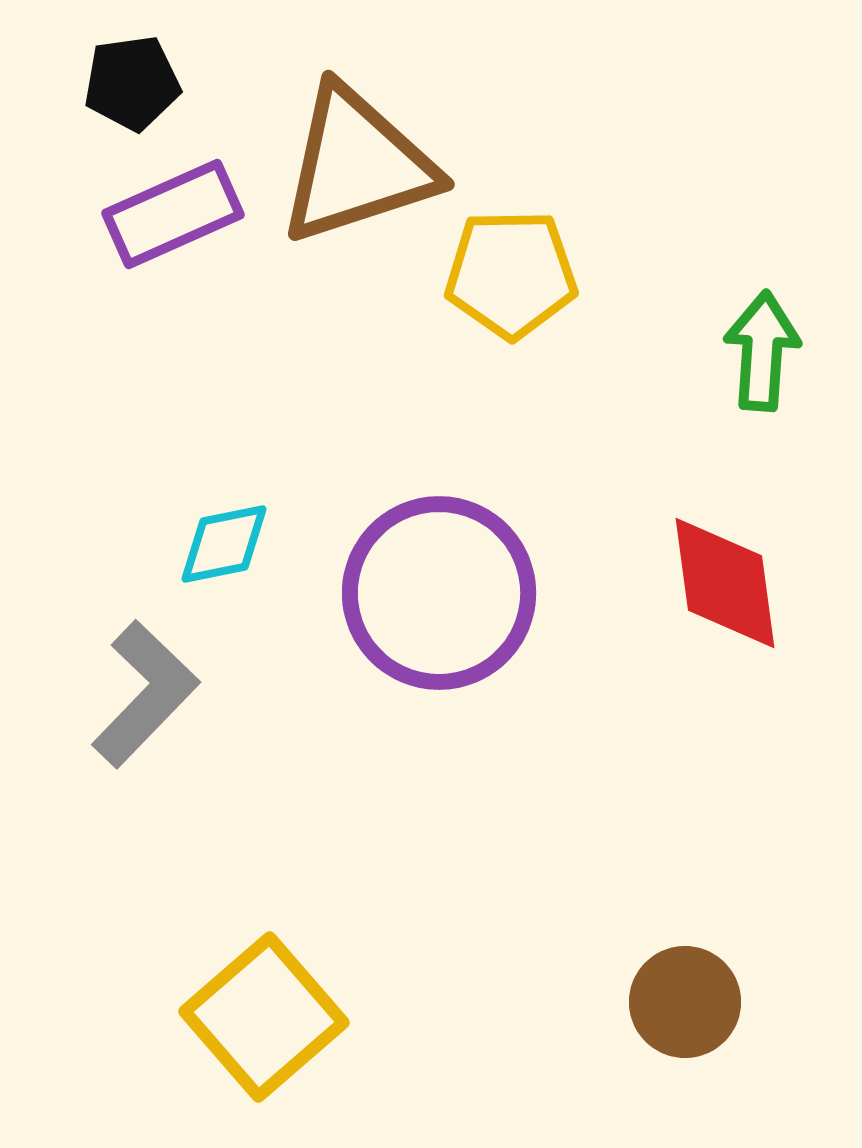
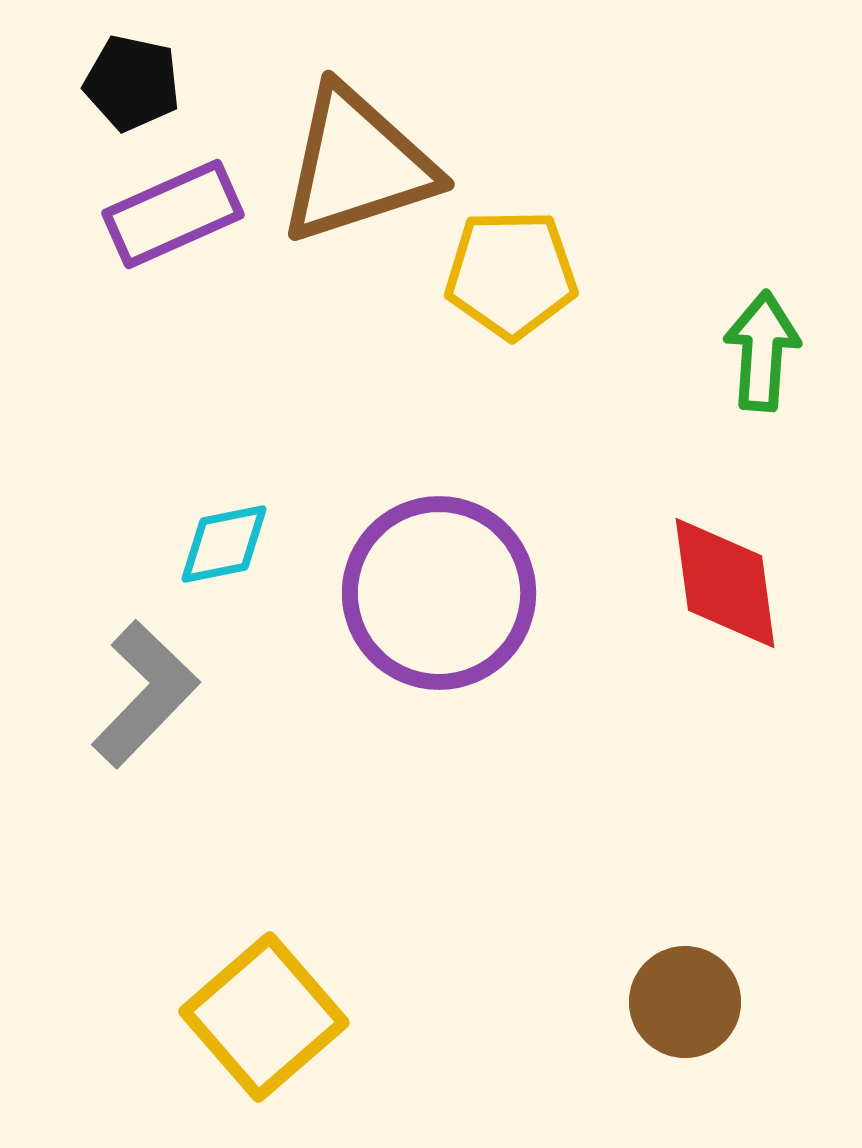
black pentagon: rotated 20 degrees clockwise
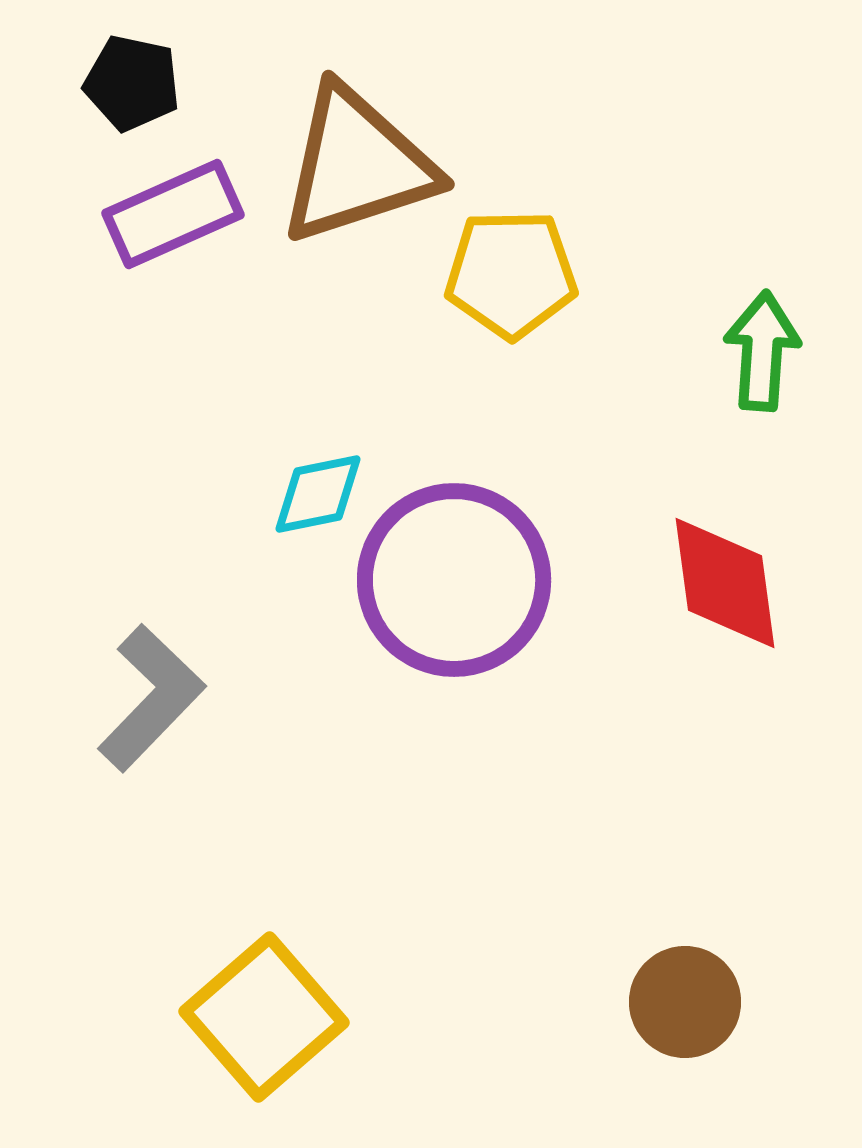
cyan diamond: moved 94 px right, 50 px up
purple circle: moved 15 px right, 13 px up
gray L-shape: moved 6 px right, 4 px down
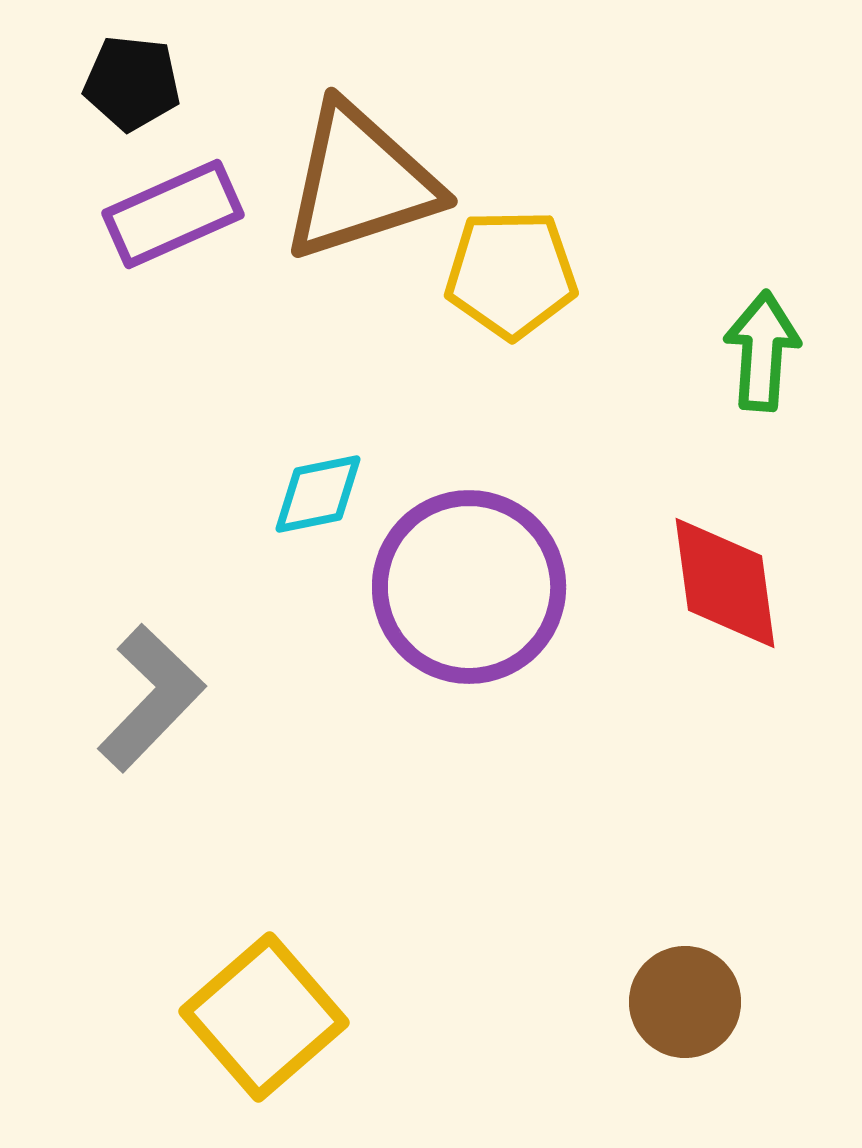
black pentagon: rotated 6 degrees counterclockwise
brown triangle: moved 3 px right, 17 px down
purple circle: moved 15 px right, 7 px down
